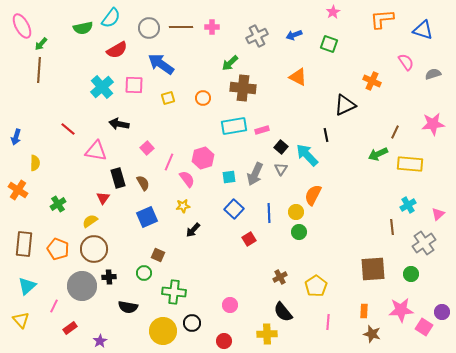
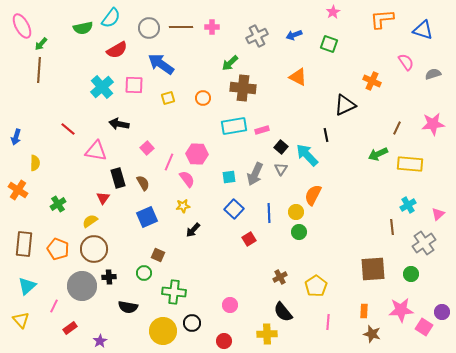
brown line at (395, 132): moved 2 px right, 4 px up
pink hexagon at (203, 158): moved 6 px left, 4 px up; rotated 20 degrees clockwise
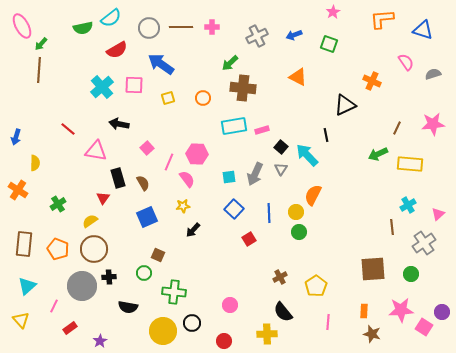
cyan semicircle at (111, 18): rotated 15 degrees clockwise
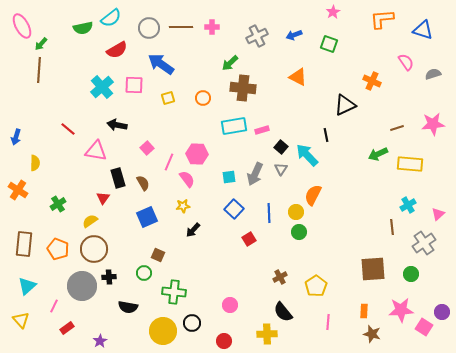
black arrow at (119, 124): moved 2 px left, 1 px down
brown line at (397, 128): rotated 48 degrees clockwise
red rectangle at (70, 328): moved 3 px left
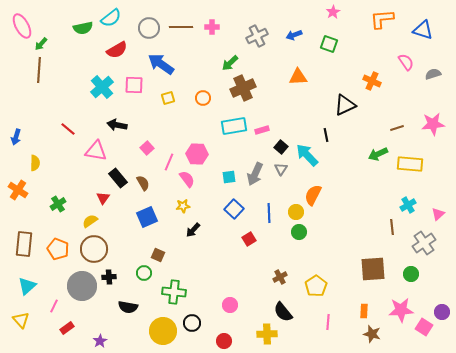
orange triangle at (298, 77): rotated 30 degrees counterclockwise
brown cross at (243, 88): rotated 30 degrees counterclockwise
black rectangle at (118, 178): rotated 24 degrees counterclockwise
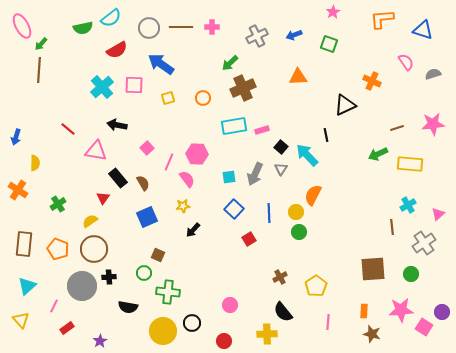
green cross at (174, 292): moved 6 px left
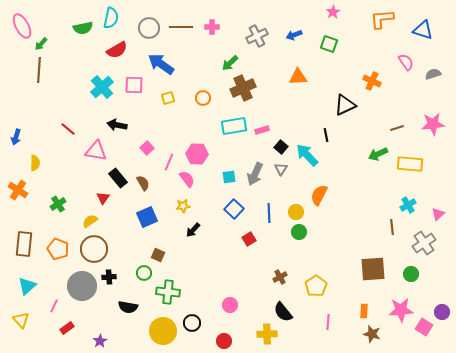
cyan semicircle at (111, 18): rotated 40 degrees counterclockwise
orange semicircle at (313, 195): moved 6 px right
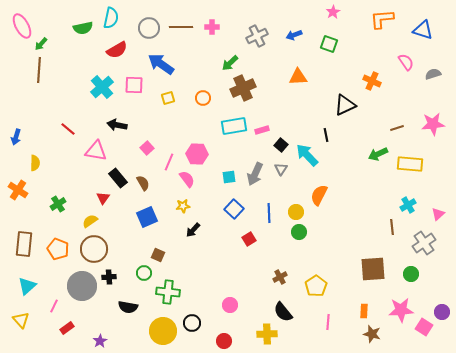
black square at (281, 147): moved 2 px up
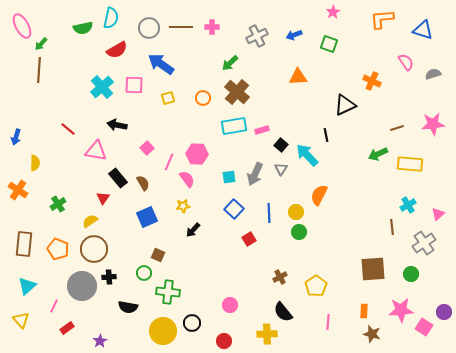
brown cross at (243, 88): moved 6 px left, 4 px down; rotated 25 degrees counterclockwise
purple circle at (442, 312): moved 2 px right
